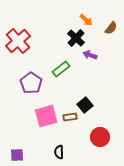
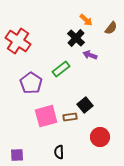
red cross: rotated 15 degrees counterclockwise
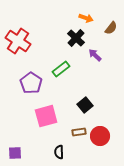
orange arrow: moved 2 px up; rotated 24 degrees counterclockwise
purple arrow: moved 5 px right; rotated 24 degrees clockwise
brown rectangle: moved 9 px right, 15 px down
red circle: moved 1 px up
purple square: moved 2 px left, 2 px up
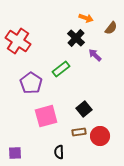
black square: moved 1 px left, 4 px down
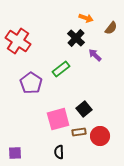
pink square: moved 12 px right, 3 px down
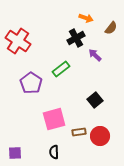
black cross: rotated 18 degrees clockwise
black square: moved 11 px right, 9 px up
pink square: moved 4 px left
black semicircle: moved 5 px left
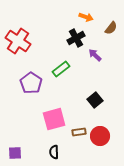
orange arrow: moved 1 px up
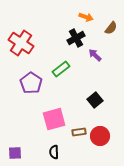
red cross: moved 3 px right, 2 px down
